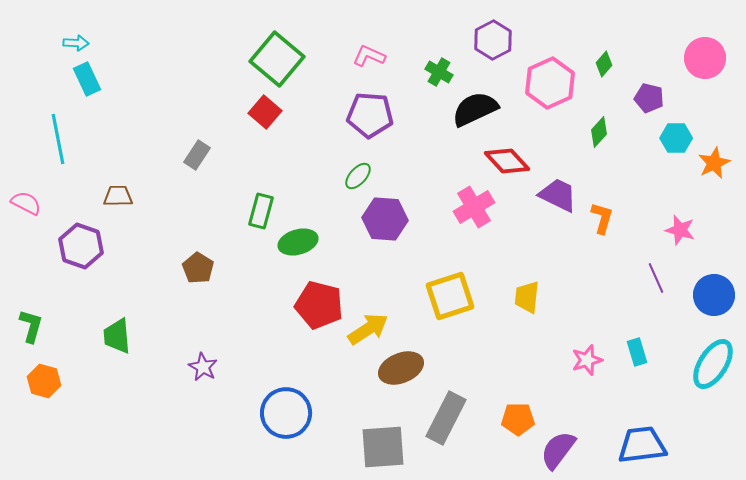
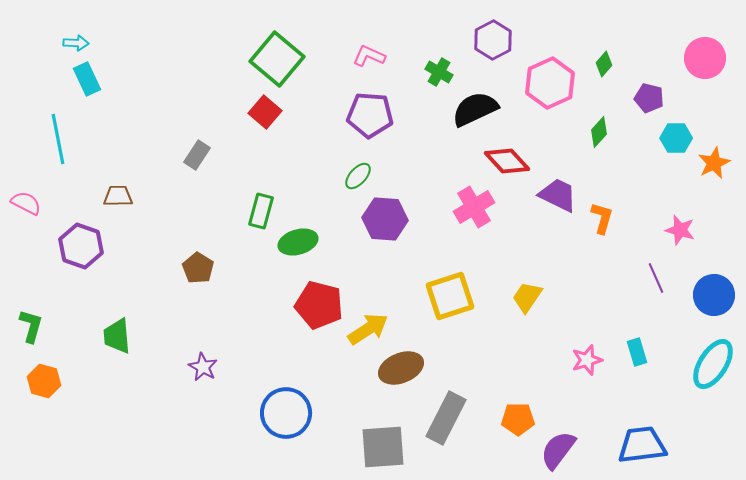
yellow trapezoid at (527, 297): rotated 28 degrees clockwise
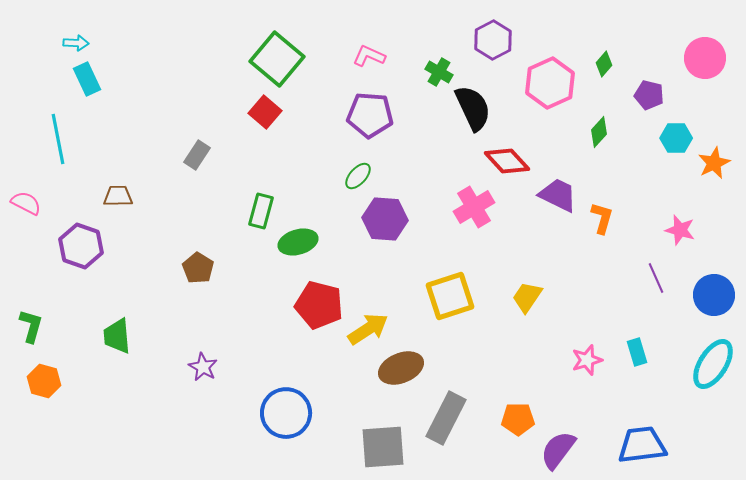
purple pentagon at (649, 98): moved 3 px up
black semicircle at (475, 109): moved 2 px left, 1 px up; rotated 90 degrees clockwise
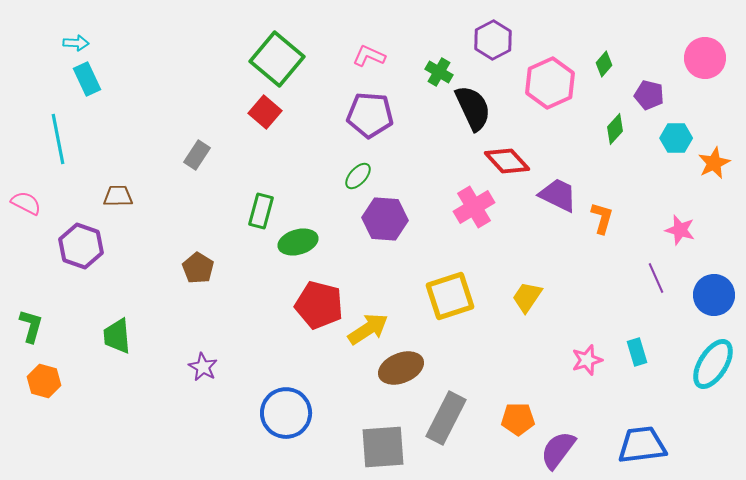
green diamond at (599, 132): moved 16 px right, 3 px up
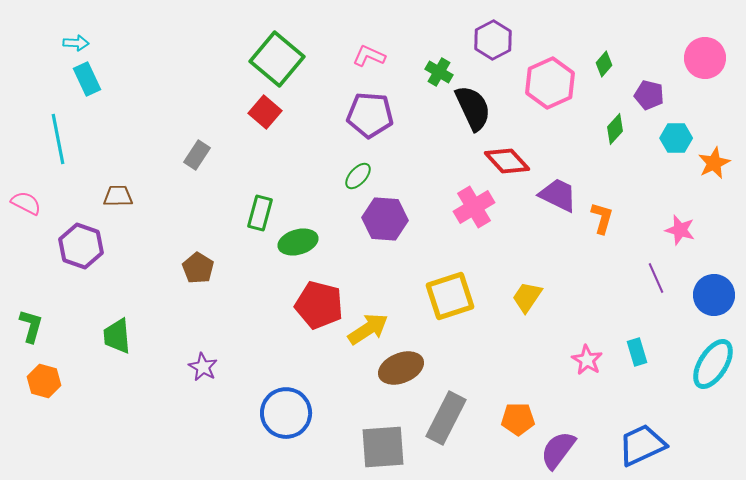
green rectangle at (261, 211): moved 1 px left, 2 px down
pink star at (587, 360): rotated 24 degrees counterclockwise
blue trapezoid at (642, 445): rotated 18 degrees counterclockwise
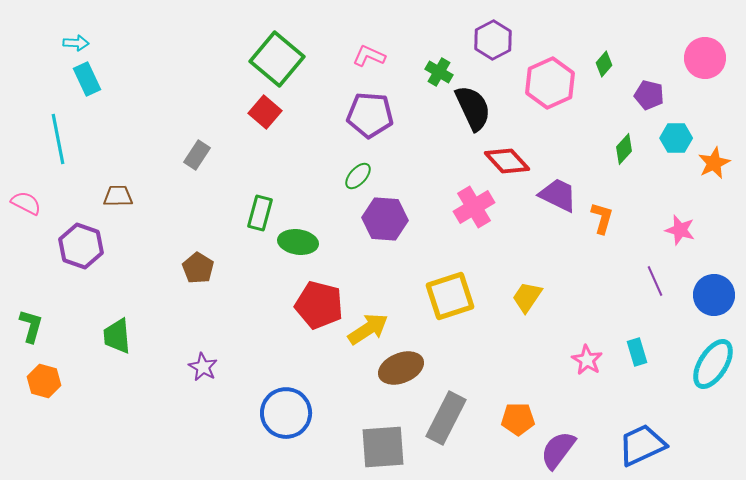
green diamond at (615, 129): moved 9 px right, 20 px down
green ellipse at (298, 242): rotated 24 degrees clockwise
purple line at (656, 278): moved 1 px left, 3 px down
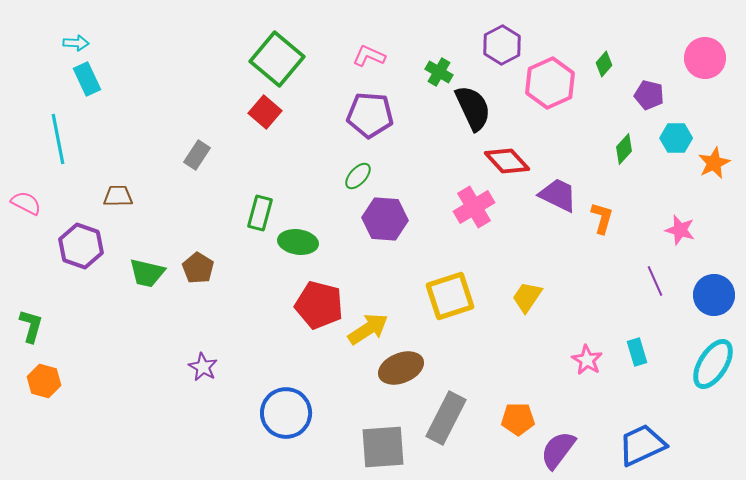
purple hexagon at (493, 40): moved 9 px right, 5 px down
green trapezoid at (117, 336): moved 30 px right, 63 px up; rotated 72 degrees counterclockwise
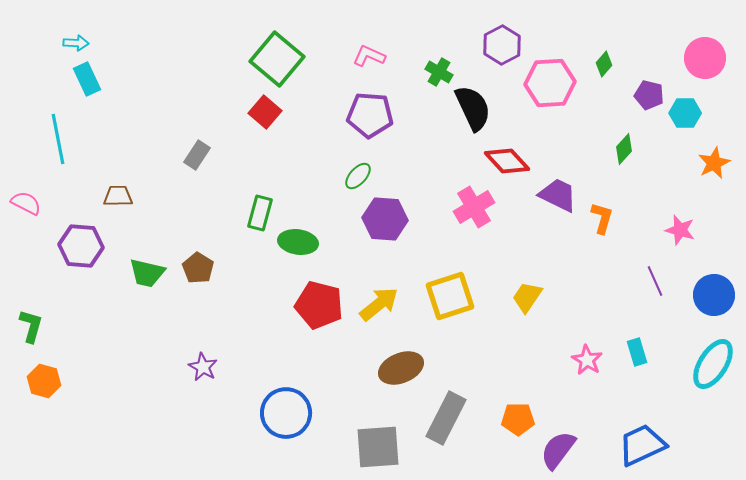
pink hexagon at (550, 83): rotated 21 degrees clockwise
cyan hexagon at (676, 138): moved 9 px right, 25 px up
purple hexagon at (81, 246): rotated 15 degrees counterclockwise
yellow arrow at (368, 329): moved 11 px right, 25 px up; rotated 6 degrees counterclockwise
gray square at (383, 447): moved 5 px left
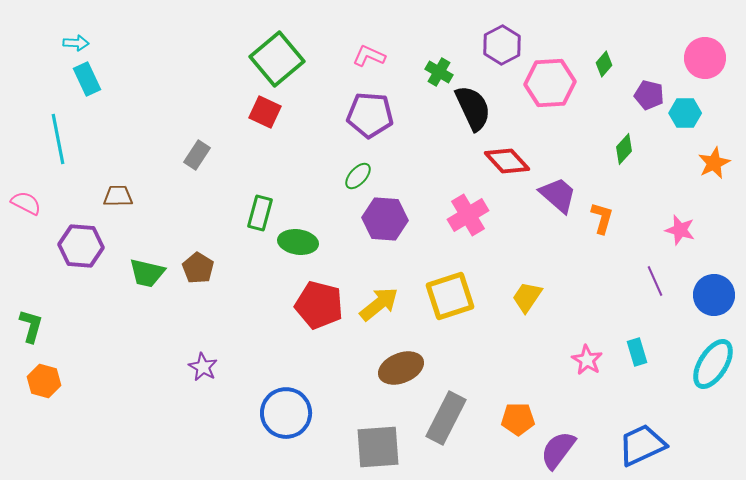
green square at (277, 59): rotated 10 degrees clockwise
red square at (265, 112): rotated 16 degrees counterclockwise
purple trapezoid at (558, 195): rotated 15 degrees clockwise
pink cross at (474, 207): moved 6 px left, 8 px down
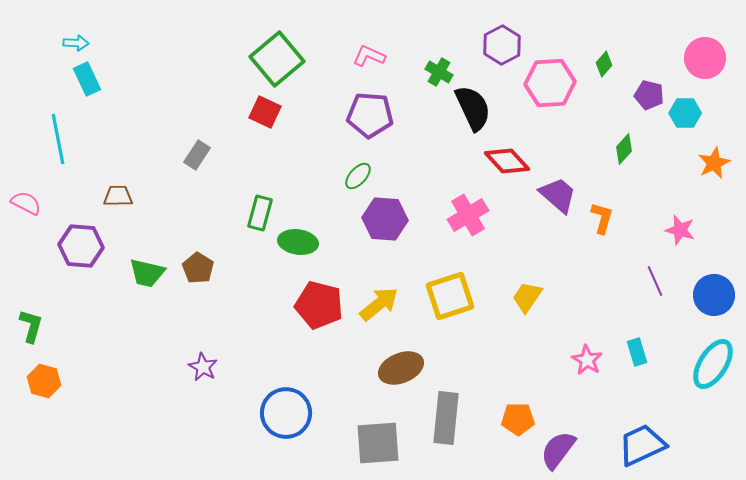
gray rectangle at (446, 418): rotated 21 degrees counterclockwise
gray square at (378, 447): moved 4 px up
